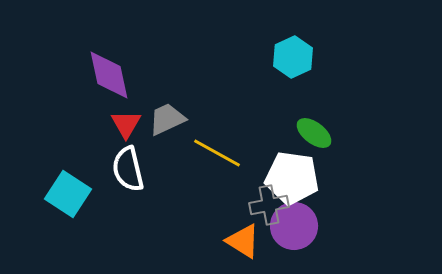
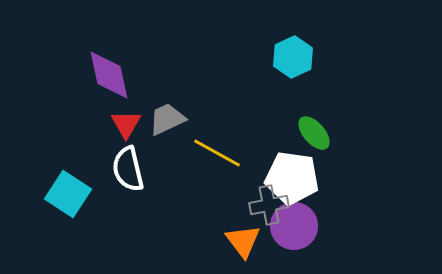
green ellipse: rotated 12 degrees clockwise
orange triangle: rotated 21 degrees clockwise
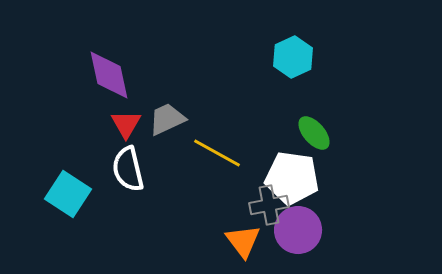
purple circle: moved 4 px right, 4 px down
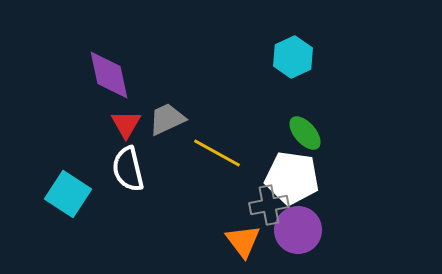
green ellipse: moved 9 px left
